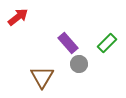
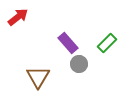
brown triangle: moved 4 px left
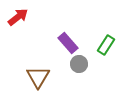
green rectangle: moved 1 px left, 2 px down; rotated 12 degrees counterclockwise
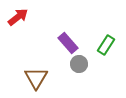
brown triangle: moved 2 px left, 1 px down
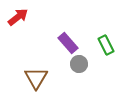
green rectangle: rotated 60 degrees counterclockwise
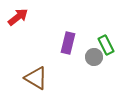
purple rectangle: rotated 55 degrees clockwise
gray circle: moved 15 px right, 7 px up
brown triangle: rotated 30 degrees counterclockwise
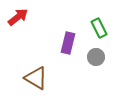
green rectangle: moved 7 px left, 17 px up
gray circle: moved 2 px right
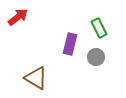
purple rectangle: moved 2 px right, 1 px down
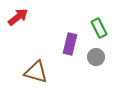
brown triangle: moved 6 px up; rotated 15 degrees counterclockwise
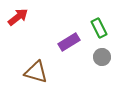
purple rectangle: moved 1 px left, 2 px up; rotated 45 degrees clockwise
gray circle: moved 6 px right
